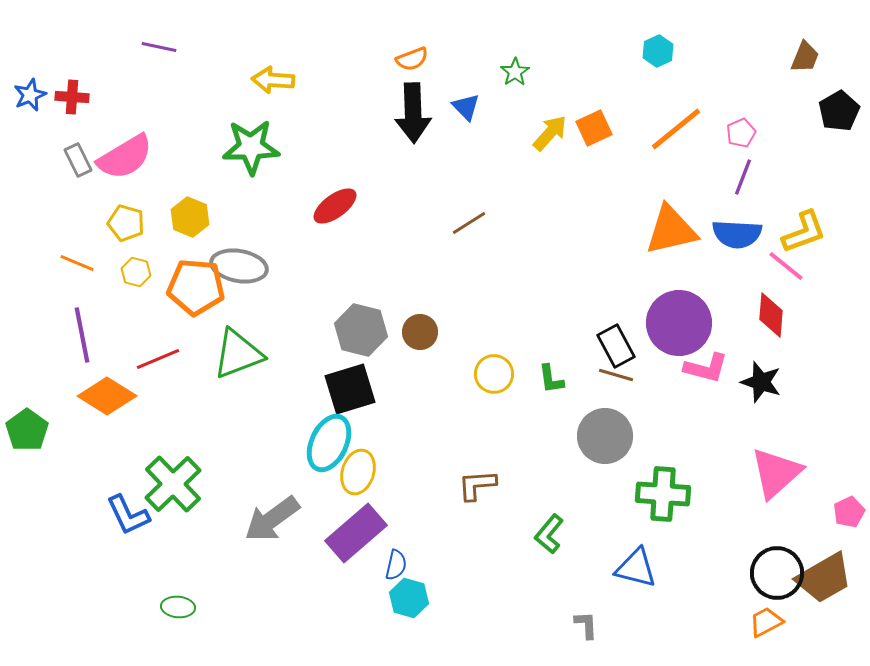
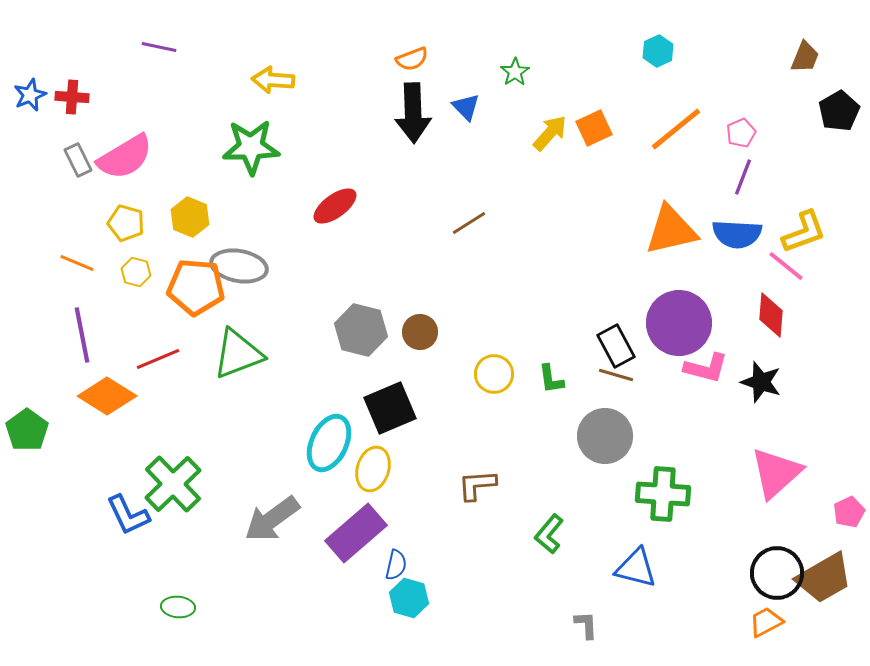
black square at (350, 389): moved 40 px right, 19 px down; rotated 6 degrees counterclockwise
yellow ellipse at (358, 472): moved 15 px right, 3 px up
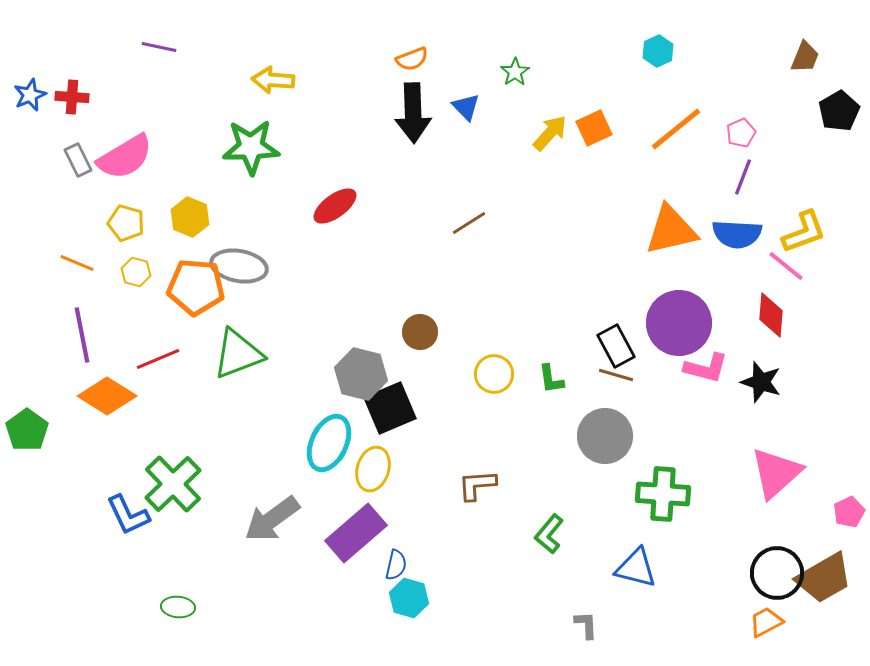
gray hexagon at (361, 330): moved 44 px down
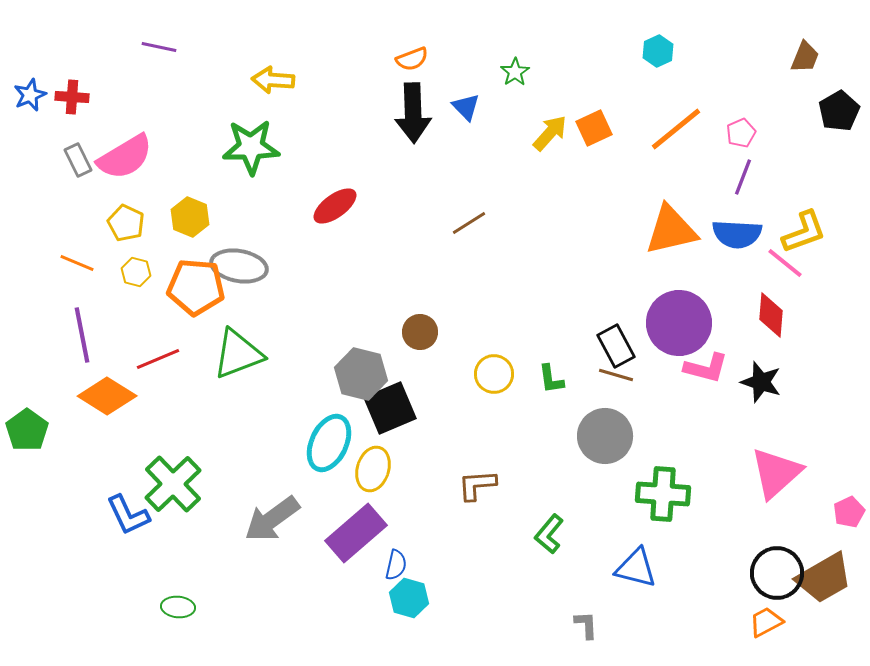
yellow pentagon at (126, 223): rotated 9 degrees clockwise
pink line at (786, 266): moved 1 px left, 3 px up
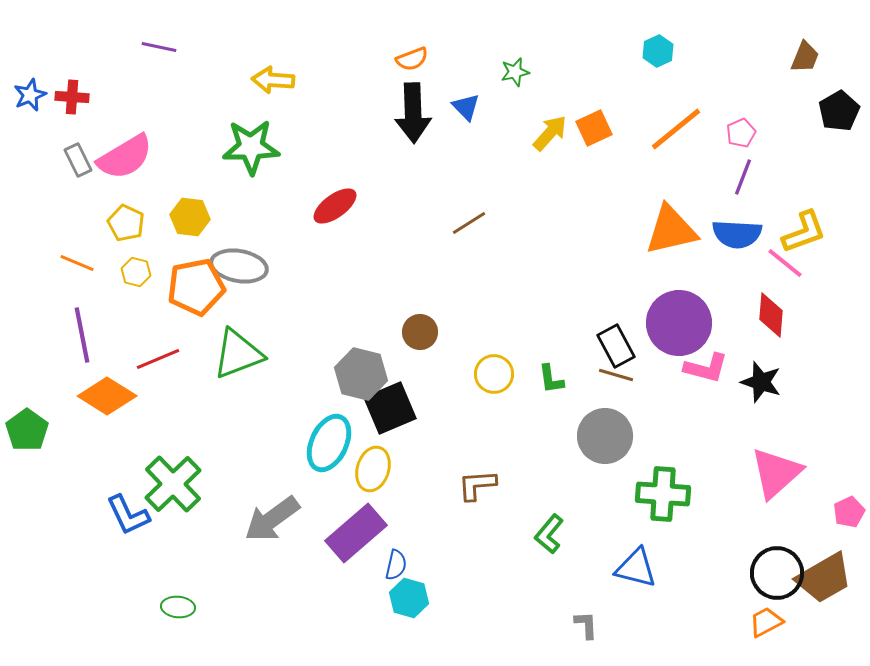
green star at (515, 72): rotated 20 degrees clockwise
yellow hexagon at (190, 217): rotated 15 degrees counterclockwise
orange pentagon at (196, 287): rotated 16 degrees counterclockwise
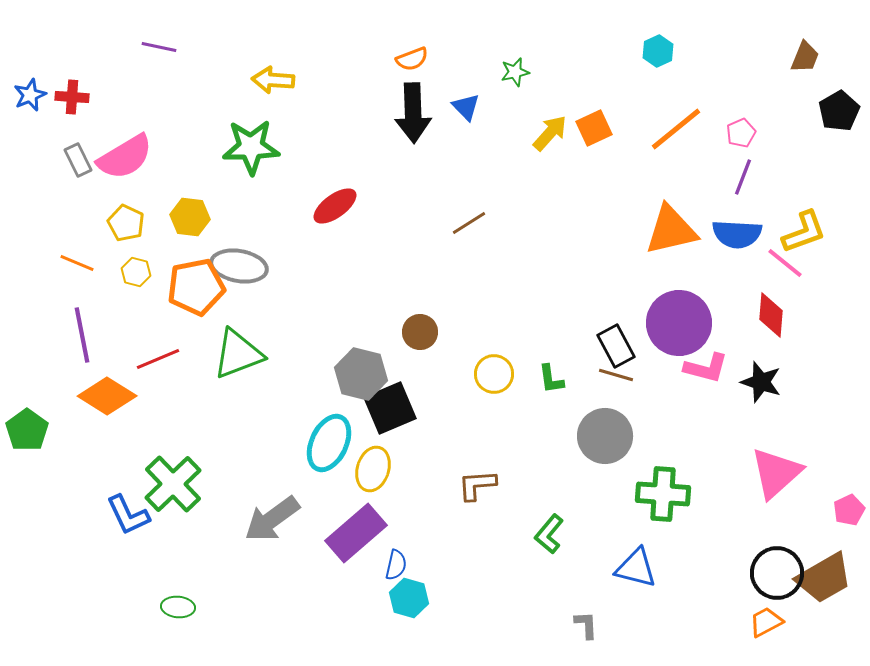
pink pentagon at (849, 512): moved 2 px up
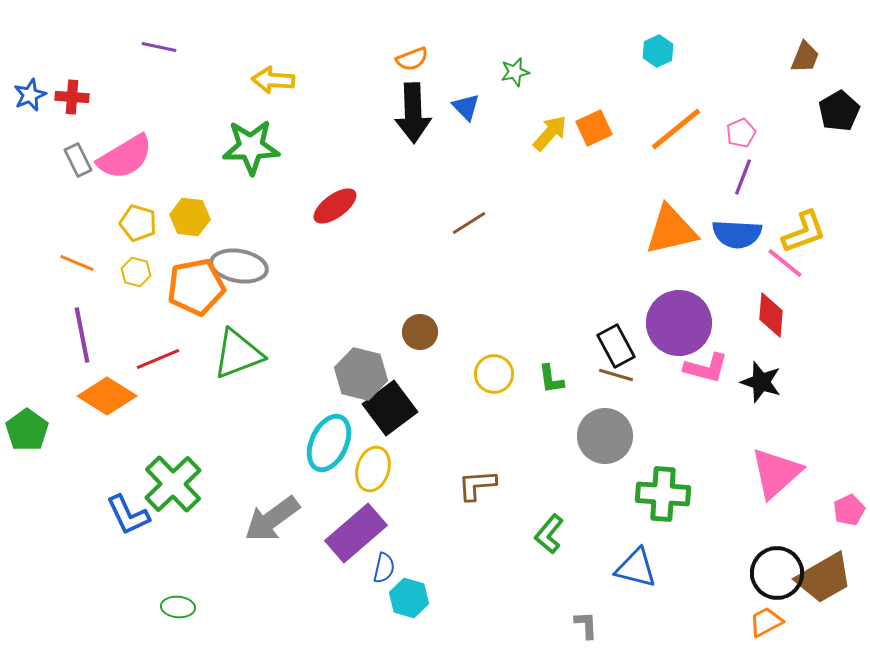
yellow pentagon at (126, 223): moved 12 px right; rotated 9 degrees counterclockwise
black square at (390, 408): rotated 14 degrees counterclockwise
blue semicircle at (396, 565): moved 12 px left, 3 px down
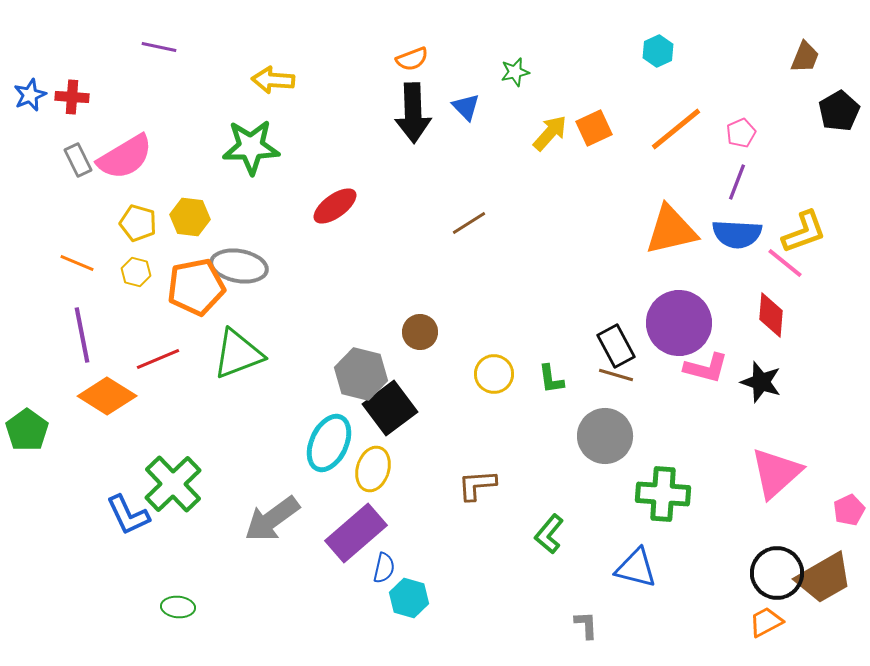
purple line at (743, 177): moved 6 px left, 5 px down
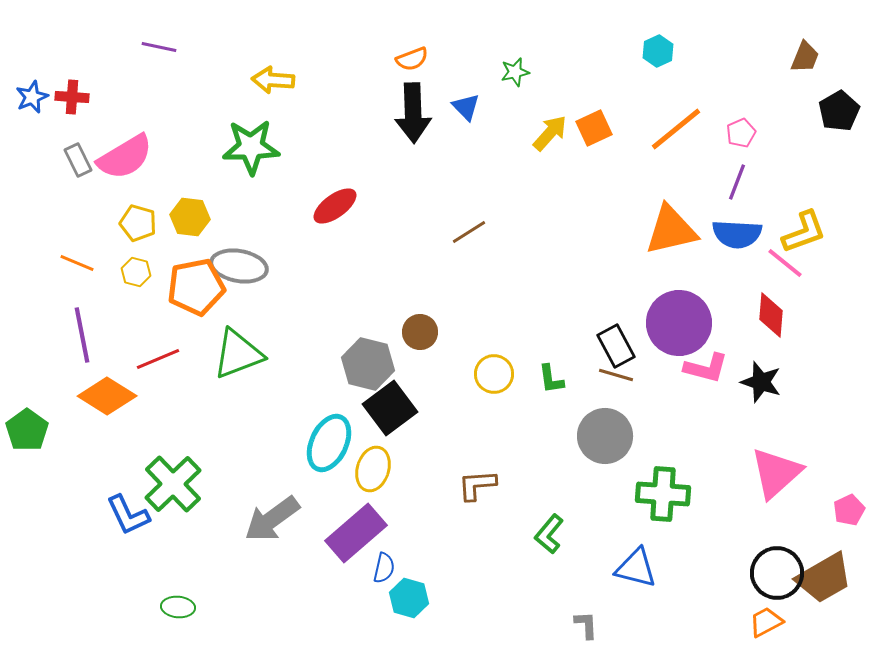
blue star at (30, 95): moved 2 px right, 2 px down
brown line at (469, 223): moved 9 px down
gray hexagon at (361, 374): moved 7 px right, 10 px up
